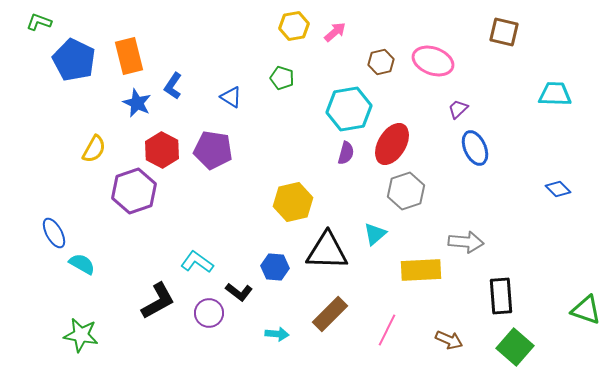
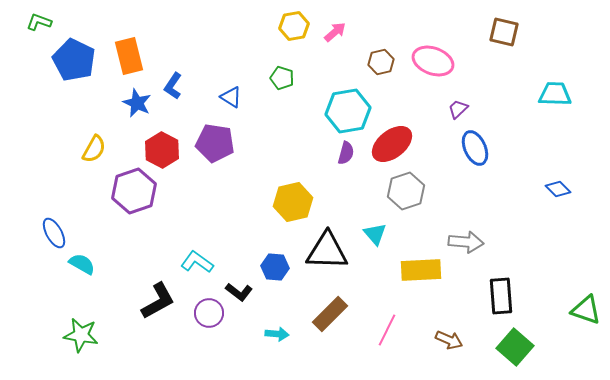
cyan hexagon at (349, 109): moved 1 px left, 2 px down
red ellipse at (392, 144): rotated 21 degrees clockwise
purple pentagon at (213, 150): moved 2 px right, 7 px up
cyan triangle at (375, 234): rotated 30 degrees counterclockwise
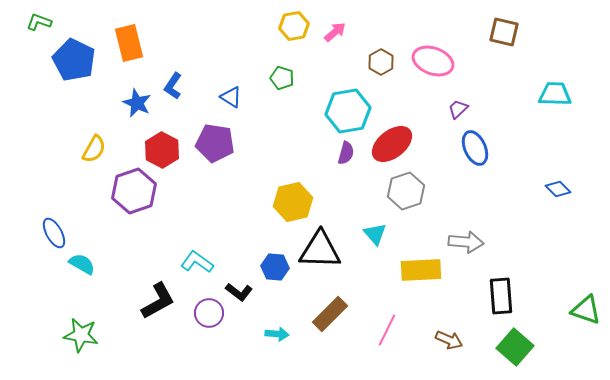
orange rectangle at (129, 56): moved 13 px up
brown hexagon at (381, 62): rotated 15 degrees counterclockwise
black triangle at (327, 251): moved 7 px left, 1 px up
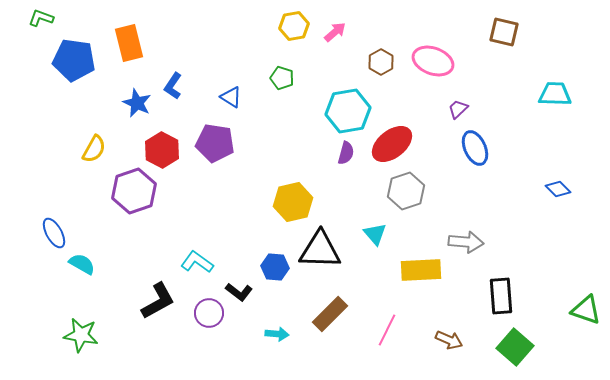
green L-shape at (39, 22): moved 2 px right, 4 px up
blue pentagon at (74, 60): rotated 18 degrees counterclockwise
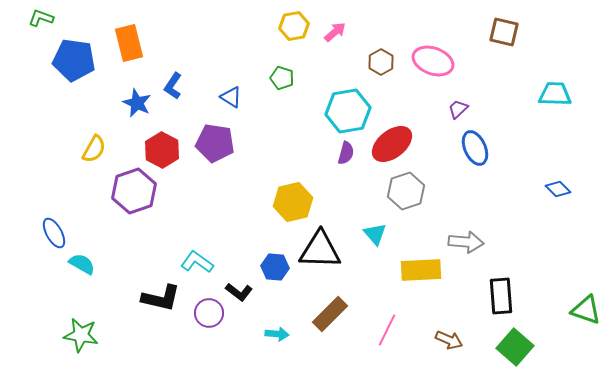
black L-shape at (158, 301): moved 3 px right, 3 px up; rotated 42 degrees clockwise
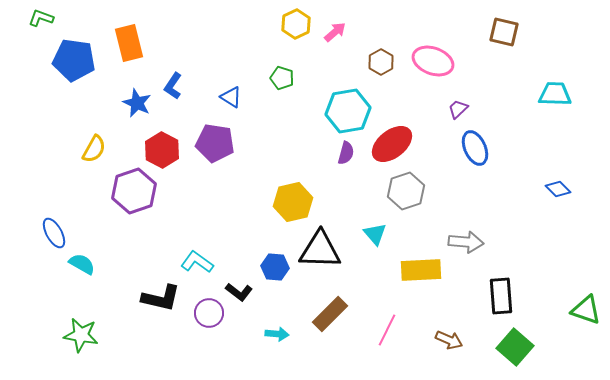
yellow hexagon at (294, 26): moved 2 px right, 2 px up; rotated 16 degrees counterclockwise
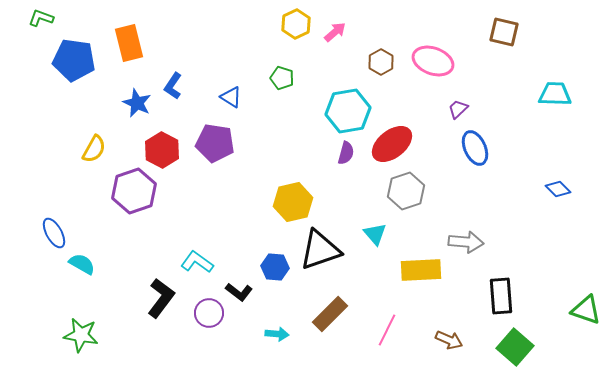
black triangle at (320, 250): rotated 21 degrees counterclockwise
black L-shape at (161, 298): rotated 66 degrees counterclockwise
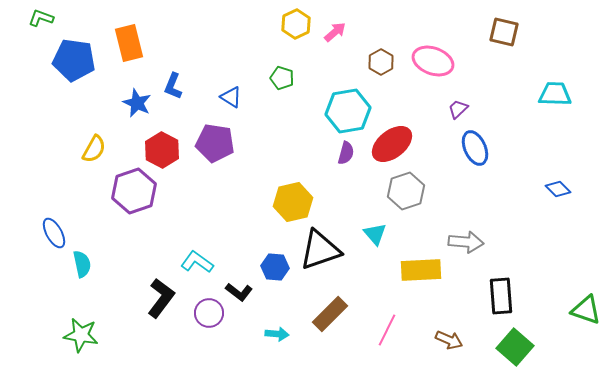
blue L-shape at (173, 86): rotated 12 degrees counterclockwise
cyan semicircle at (82, 264): rotated 48 degrees clockwise
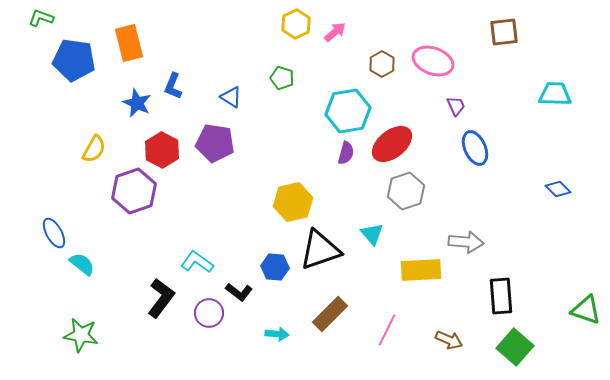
brown square at (504, 32): rotated 20 degrees counterclockwise
brown hexagon at (381, 62): moved 1 px right, 2 px down
purple trapezoid at (458, 109): moved 2 px left, 3 px up; rotated 110 degrees clockwise
cyan triangle at (375, 234): moved 3 px left
cyan semicircle at (82, 264): rotated 40 degrees counterclockwise
